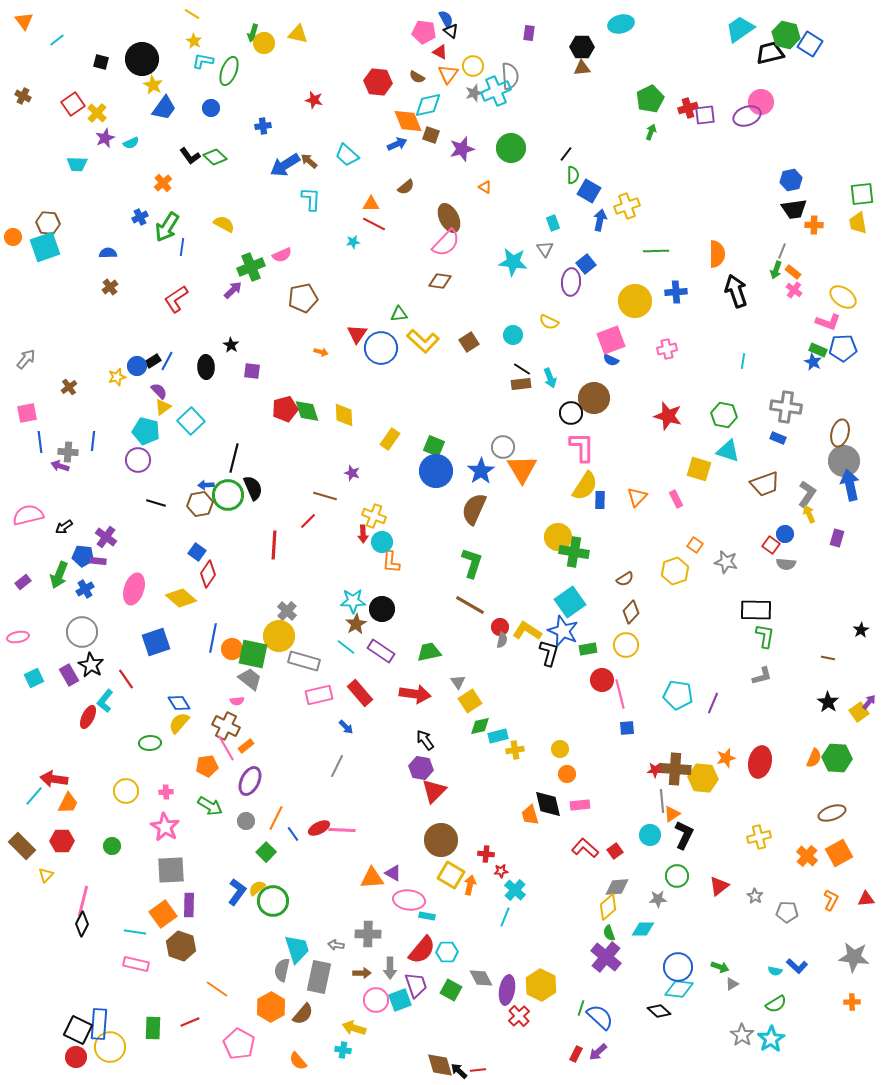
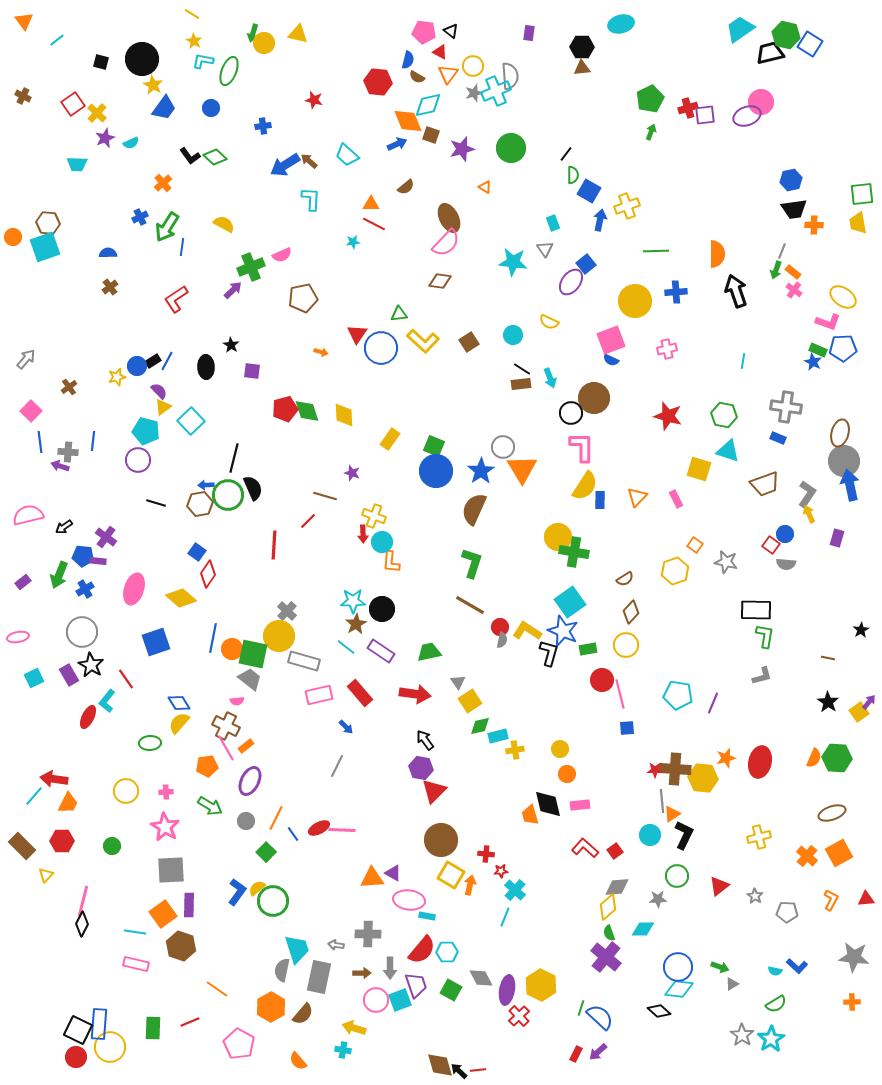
blue semicircle at (446, 19): moved 38 px left, 41 px down; rotated 42 degrees clockwise
purple ellipse at (571, 282): rotated 32 degrees clockwise
pink square at (27, 413): moved 4 px right, 2 px up; rotated 35 degrees counterclockwise
cyan L-shape at (105, 701): moved 2 px right
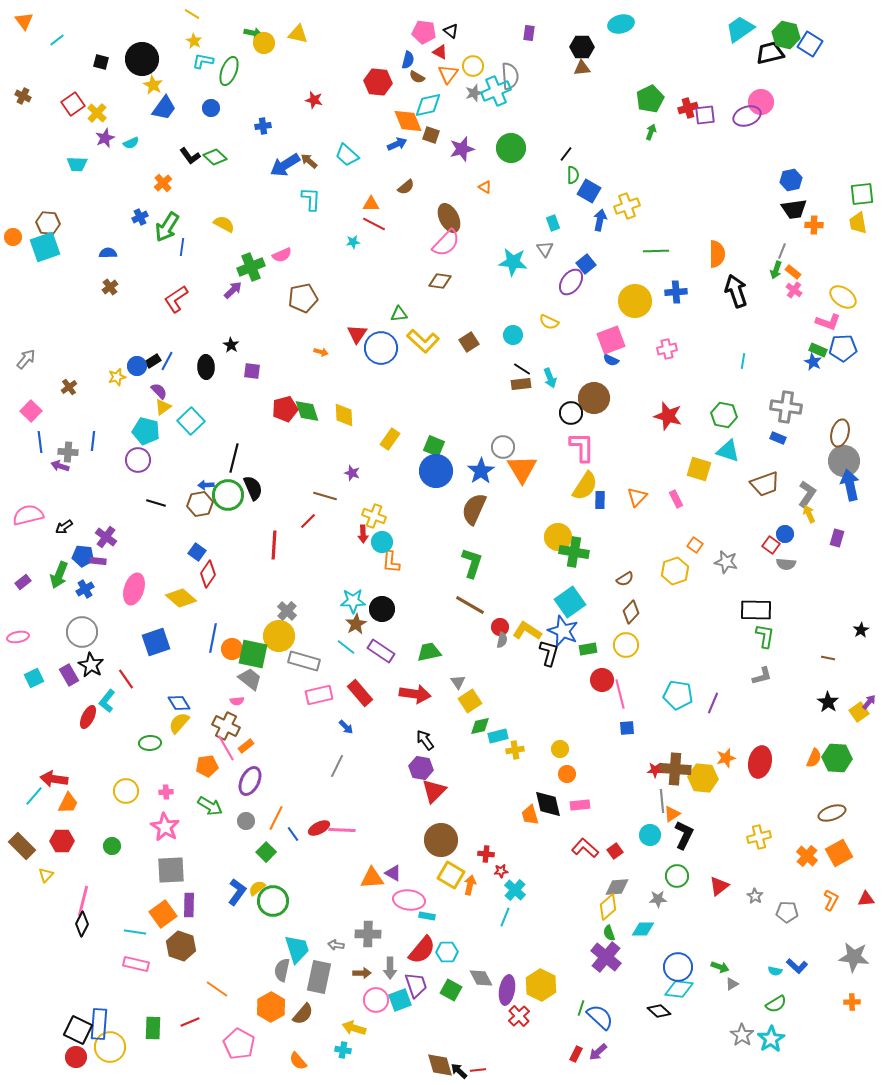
green arrow at (253, 33): rotated 96 degrees counterclockwise
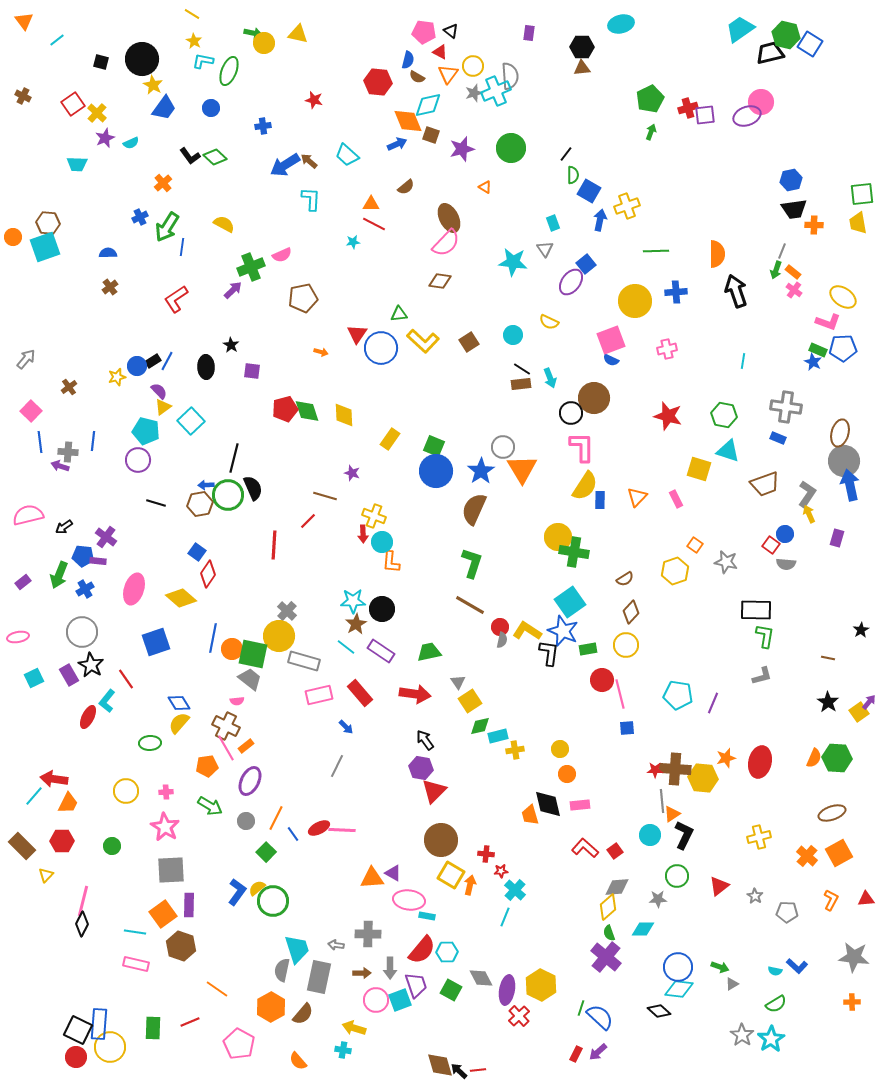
black L-shape at (549, 653): rotated 8 degrees counterclockwise
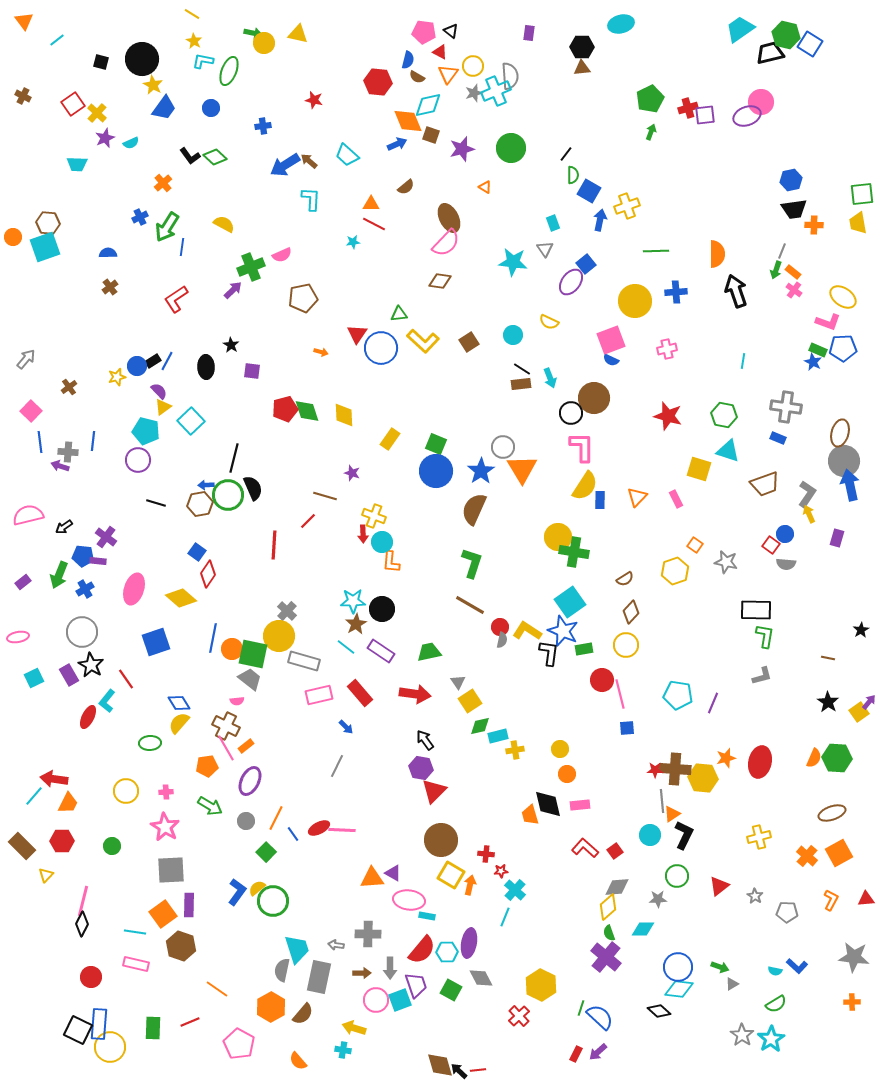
green square at (434, 446): moved 2 px right, 2 px up
green rectangle at (588, 649): moved 4 px left
purple ellipse at (507, 990): moved 38 px left, 47 px up
red circle at (76, 1057): moved 15 px right, 80 px up
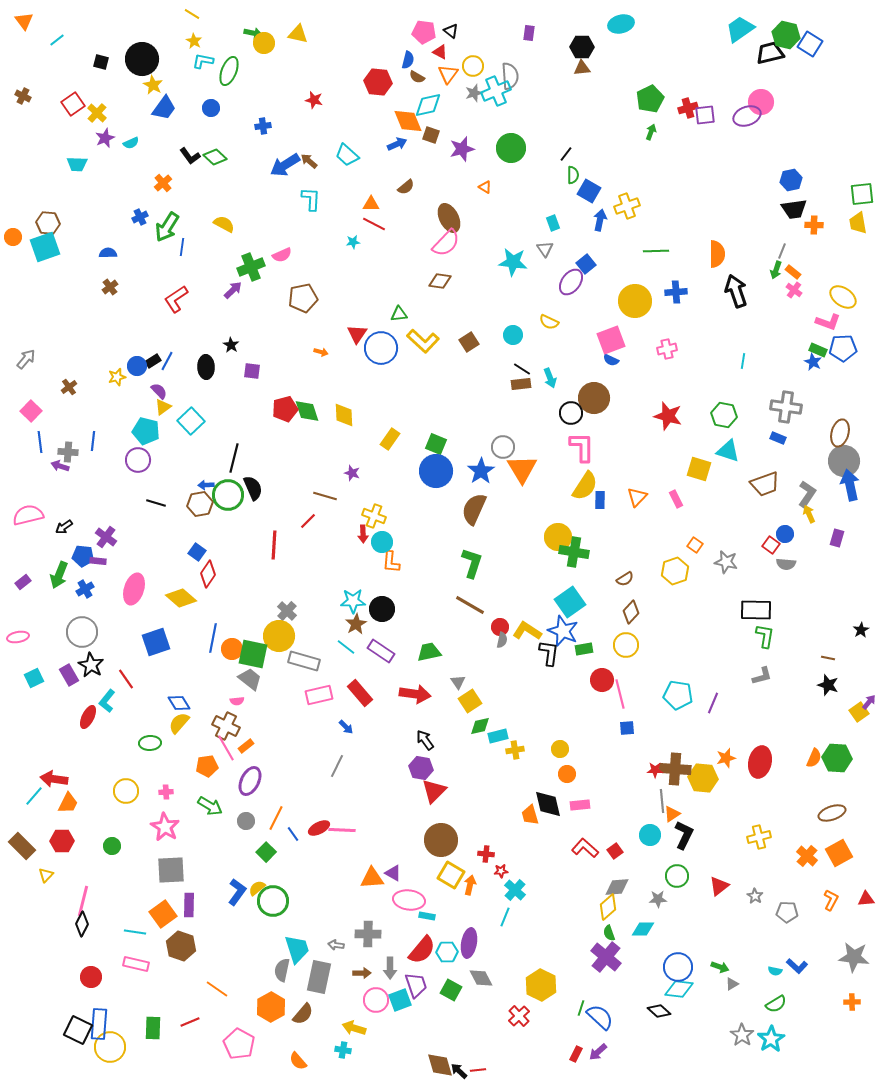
black star at (828, 702): moved 17 px up; rotated 15 degrees counterclockwise
